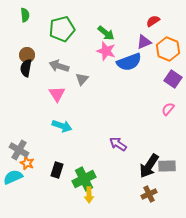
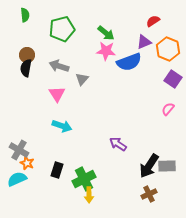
pink star: rotated 12 degrees counterclockwise
cyan semicircle: moved 4 px right, 2 px down
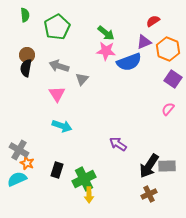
green pentagon: moved 5 px left, 2 px up; rotated 15 degrees counterclockwise
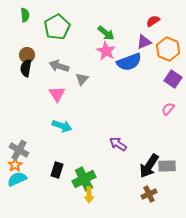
pink star: rotated 24 degrees clockwise
orange star: moved 12 px left, 2 px down; rotated 16 degrees clockwise
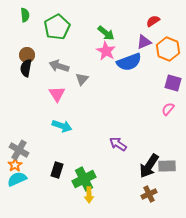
purple square: moved 4 px down; rotated 18 degrees counterclockwise
